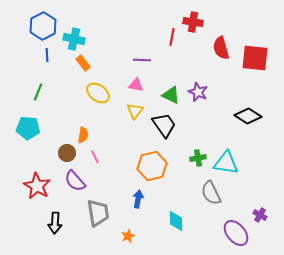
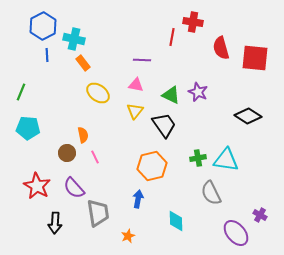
green line: moved 17 px left
orange semicircle: rotated 21 degrees counterclockwise
cyan triangle: moved 3 px up
purple semicircle: moved 1 px left, 7 px down
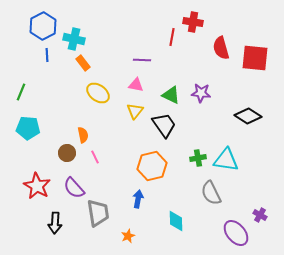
purple star: moved 3 px right, 1 px down; rotated 18 degrees counterclockwise
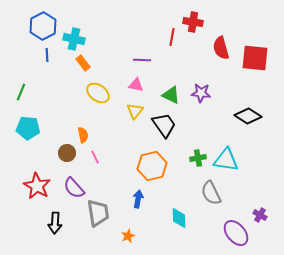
cyan diamond: moved 3 px right, 3 px up
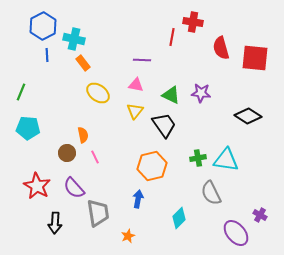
cyan diamond: rotated 45 degrees clockwise
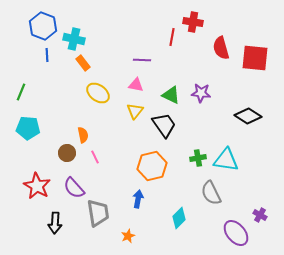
blue hexagon: rotated 12 degrees counterclockwise
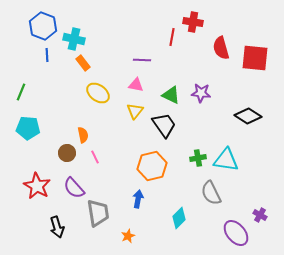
black arrow: moved 2 px right, 4 px down; rotated 20 degrees counterclockwise
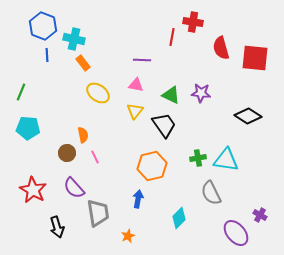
red star: moved 4 px left, 4 px down
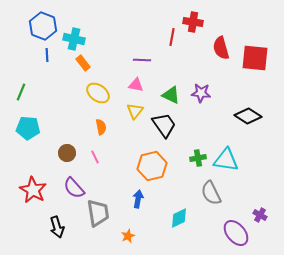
orange semicircle: moved 18 px right, 8 px up
cyan diamond: rotated 20 degrees clockwise
